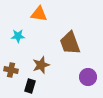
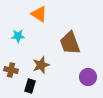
orange triangle: rotated 24 degrees clockwise
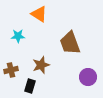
brown cross: rotated 24 degrees counterclockwise
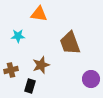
orange triangle: rotated 24 degrees counterclockwise
purple circle: moved 3 px right, 2 px down
